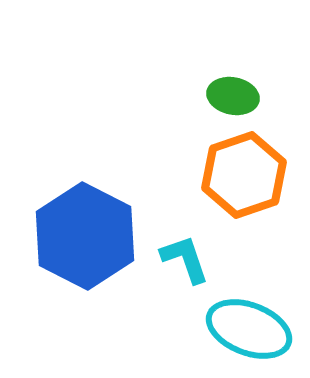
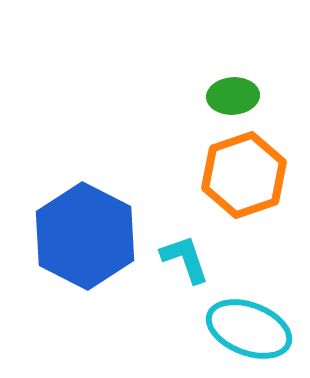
green ellipse: rotated 15 degrees counterclockwise
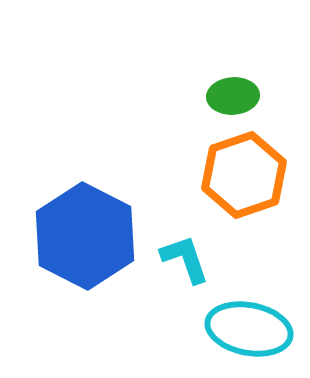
cyan ellipse: rotated 10 degrees counterclockwise
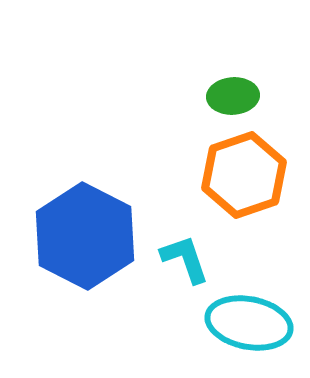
cyan ellipse: moved 6 px up
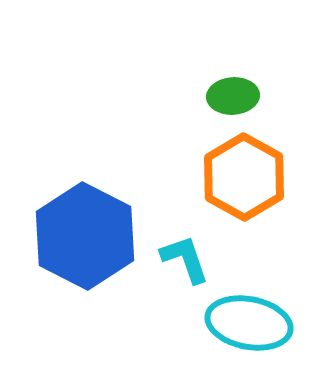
orange hexagon: moved 2 px down; rotated 12 degrees counterclockwise
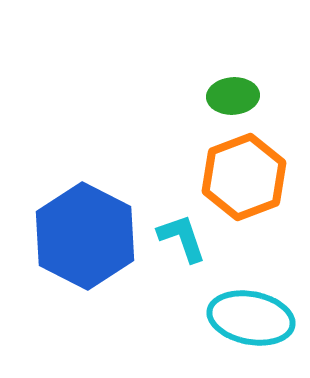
orange hexagon: rotated 10 degrees clockwise
cyan L-shape: moved 3 px left, 21 px up
cyan ellipse: moved 2 px right, 5 px up
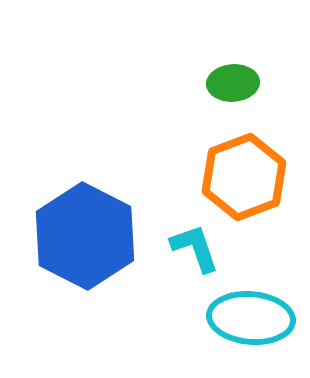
green ellipse: moved 13 px up
cyan L-shape: moved 13 px right, 10 px down
cyan ellipse: rotated 6 degrees counterclockwise
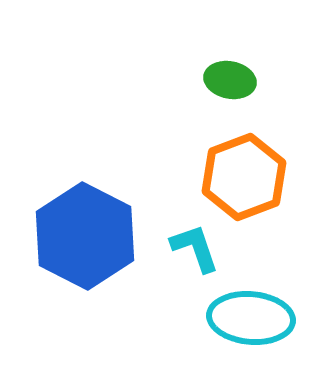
green ellipse: moved 3 px left, 3 px up; rotated 15 degrees clockwise
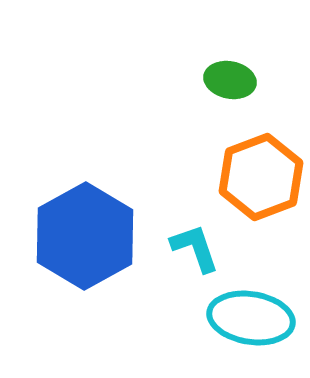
orange hexagon: moved 17 px right
blue hexagon: rotated 4 degrees clockwise
cyan ellipse: rotated 4 degrees clockwise
